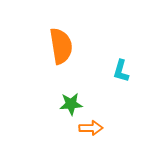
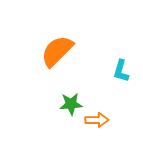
orange semicircle: moved 4 px left, 5 px down; rotated 126 degrees counterclockwise
orange arrow: moved 6 px right, 8 px up
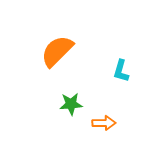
orange arrow: moved 7 px right, 3 px down
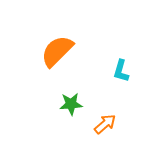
orange arrow: moved 1 px right, 1 px down; rotated 40 degrees counterclockwise
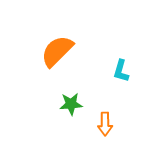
orange arrow: rotated 130 degrees clockwise
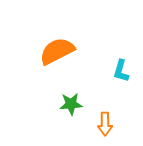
orange semicircle: rotated 18 degrees clockwise
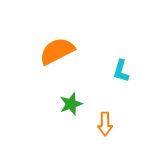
green star: rotated 15 degrees counterclockwise
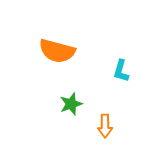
orange semicircle: rotated 138 degrees counterclockwise
orange arrow: moved 2 px down
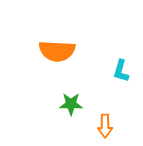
orange semicircle: rotated 12 degrees counterclockwise
green star: rotated 20 degrees clockwise
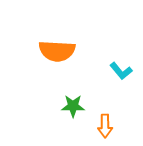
cyan L-shape: rotated 55 degrees counterclockwise
green star: moved 2 px right, 2 px down
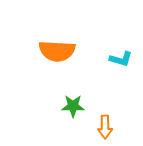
cyan L-shape: moved 12 px up; rotated 35 degrees counterclockwise
orange arrow: moved 1 px down
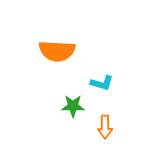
cyan L-shape: moved 19 px left, 24 px down
